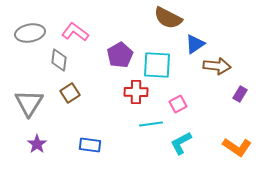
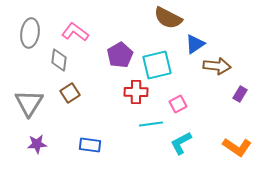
gray ellipse: rotated 72 degrees counterclockwise
cyan square: rotated 16 degrees counterclockwise
purple star: rotated 30 degrees clockwise
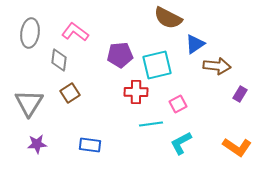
purple pentagon: rotated 25 degrees clockwise
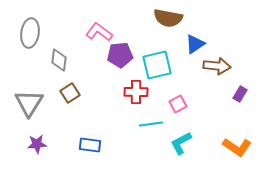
brown semicircle: rotated 16 degrees counterclockwise
pink L-shape: moved 24 px right
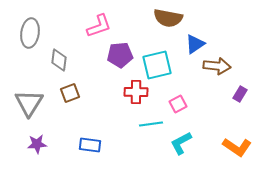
pink L-shape: moved 6 px up; rotated 124 degrees clockwise
brown square: rotated 12 degrees clockwise
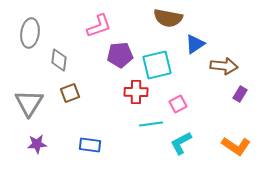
brown arrow: moved 7 px right
orange L-shape: moved 1 px left, 1 px up
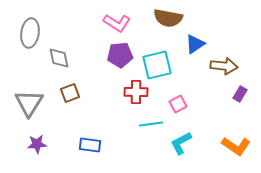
pink L-shape: moved 18 px right, 3 px up; rotated 52 degrees clockwise
gray diamond: moved 2 px up; rotated 20 degrees counterclockwise
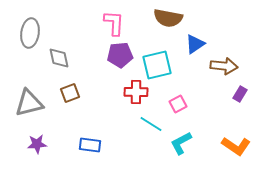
pink L-shape: moved 3 px left; rotated 120 degrees counterclockwise
gray triangle: rotated 44 degrees clockwise
cyan line: rotated 40 degrees clockwise
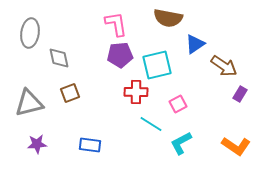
pink L-shape: moved 2 px right, 1 px down; rotated 12 degrees counterclockwise
brown arrow: rotated 28 degrees clockwise
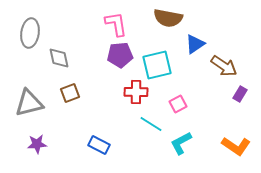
blue rectangle: moved 9 px right; rotated 20 degrees clockwise
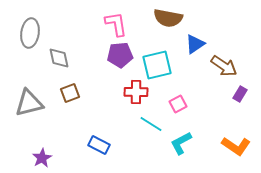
purple star: moved 5 px right, 14 px down; rotated 24 degrees counterclockwise
